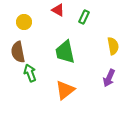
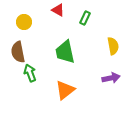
green rectangle: moved 1 px right, 1 px down
purple arrow: moved 2 px right; rotated 126 degrees counterclockwise
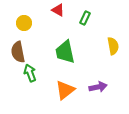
yellow circle: moved 1 px down
purple arrow: moved 13 px left, 9 px down
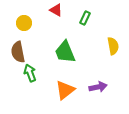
red triangle: moved 2 px left
green trapezoid: rotated 10 degrees counterclockwise
